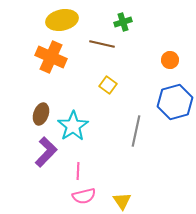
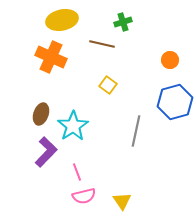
pink line: moved 1 px left, 1 px down; rotated 24 degrees counterclockwise
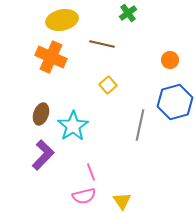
green cross: moved 5 px right, 9 px up; rotated 18 degrees counterclockwise
yellow square: rotated 12 degrees clockwise
gray line: moved 4 px right, 6 px up
purple L-shape: moved 3 px left, 3 px down
pink line: moved 14 px right
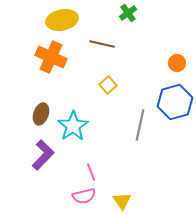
orange circle: moved 7 px right, 3 px down
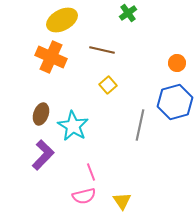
yellow ellipse: rotated 16 degrees counterclockwise
brown line: moved 6 px down
cyan star: rotated 8 degrees counterclockwise
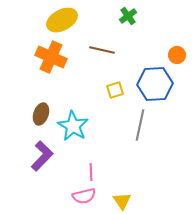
green cross: moved 3 px down
orange circle: moved 8 px up
yellow square: moved 7 px right, 5 px down; rotated 24 degrees clockwise
blue hexagon: moved 20 px left, 18 px up; rotated 12 degrees clockwise
purple L-shape: moved 1 px left, 1 px down
pink line: rotated 18 degrees clockwise
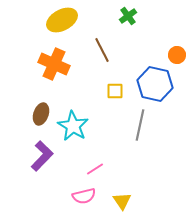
brown line: rotated 50 degrees clockwise
orange cross: moved 3 px right, 7 px down
blue hexagon: rotated 16 degrees clockwise
yellow square: moved 1 px down; rotated 18 degrees clockwise
pink line: moved 4 px right, 3 px up; rotated 60 degrees clockwise
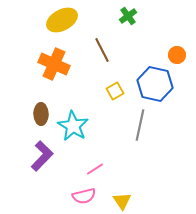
yellow square: rotated 30 degrees counterclockwise
brown ellipse: rotated 20 degrees counterclockwise
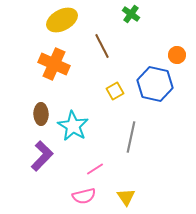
green cross: moved 3 px right, 2 px up; rotated 18 degrees counterclockwise
brown line: moved 4 px up
gray line: moved 9 px left, 12 px down
yellow triangle: moved 4 px right, 4 px up
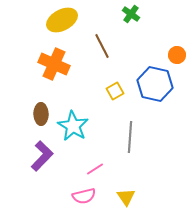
gray line: moved 1 px left; rotated 8 degrees counterclockwise
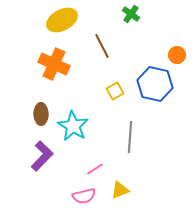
yellow triangle: moved 6 px left, 7 px up; rotated 42 degrees clockwise
